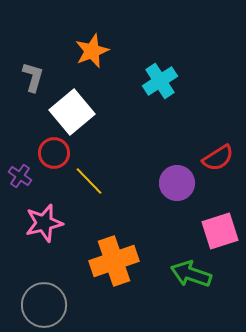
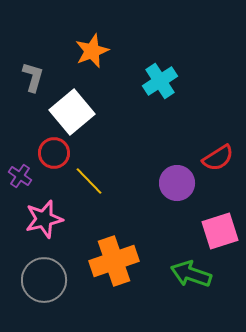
pink star: moved 4 px up
gray circle: moved 25 px up
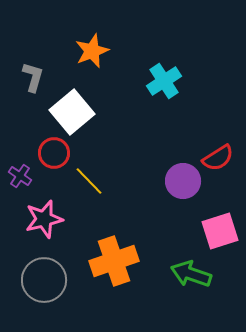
cyan cross: moved 4 px right
purple circle: moved 6 px right, 2 px up
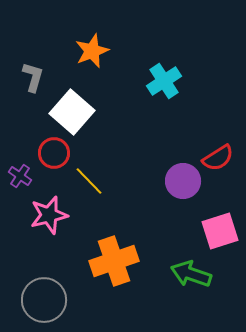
white square: rotated 9 degrees counterclockwise
pink star: moved 5 px right, 4 px up
gray circle: moved 20 px down
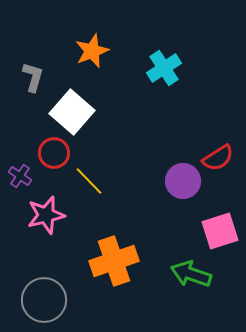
cyan cross: moved 13 px up
pink star: moved 3 px left
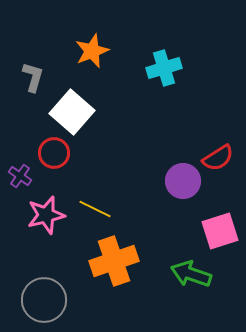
cyan cross: rotated 16 degrees clockwise
yellow line: moved 6 px right, 28 px down; rotated 20 degrees counterclockwise
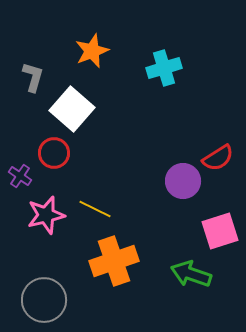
white square: moved 3 px up
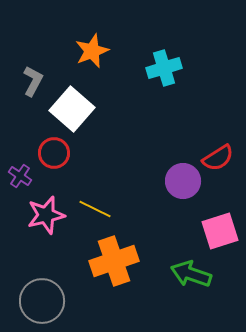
gray L-shape: moved 4 px down; rotated 12 degrees clockwise
gray circle: moved 2 px left, 1 px down
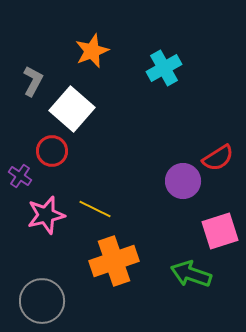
cyan cross: rotated 12 degrees counterclockwise
red circle: moved 2 px left, 2 px up
